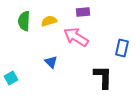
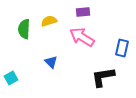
green semicircle: moved 8 px down
pink arrow: moved 6 px right
black L-shape: rotated 100 degrees counterclockwise
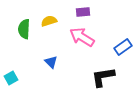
blue rectangle: moved 1 px right, 1 px up; rotated 42 degrees clockwise
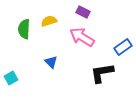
purple rectangle: rotated 32 degrees clockwise
black L-shape: moved 1 px left, 4 px up
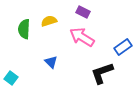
black L-shape: rotated 10 degrees counterclockwise
cyan square: rotated 24 degrees counterclockwise
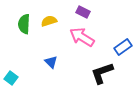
green semicircle: moved 5 px up
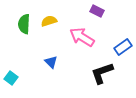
purple rectangle: moved 14 px right, 1 px up
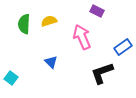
pink arrow: rotated 35 degrees clockwise
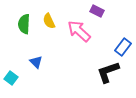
yellow semicircle: rotated 98 degrees counterclockwise
pink arrow: moved 3 px left, 6 px up; rotated 25 degrees counterclockwise
blue rectangle: rotated 18 degrees counterclockwise
blue triangle: moved 15 px left
black L-shape: moved 6 px right, 1 px up
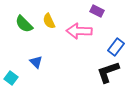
green semicircle: rotated 48 degrees counterclockwise
pink arrow: rotated 40 degrees counterclockwise
blue rectangle: moved 7 px left
